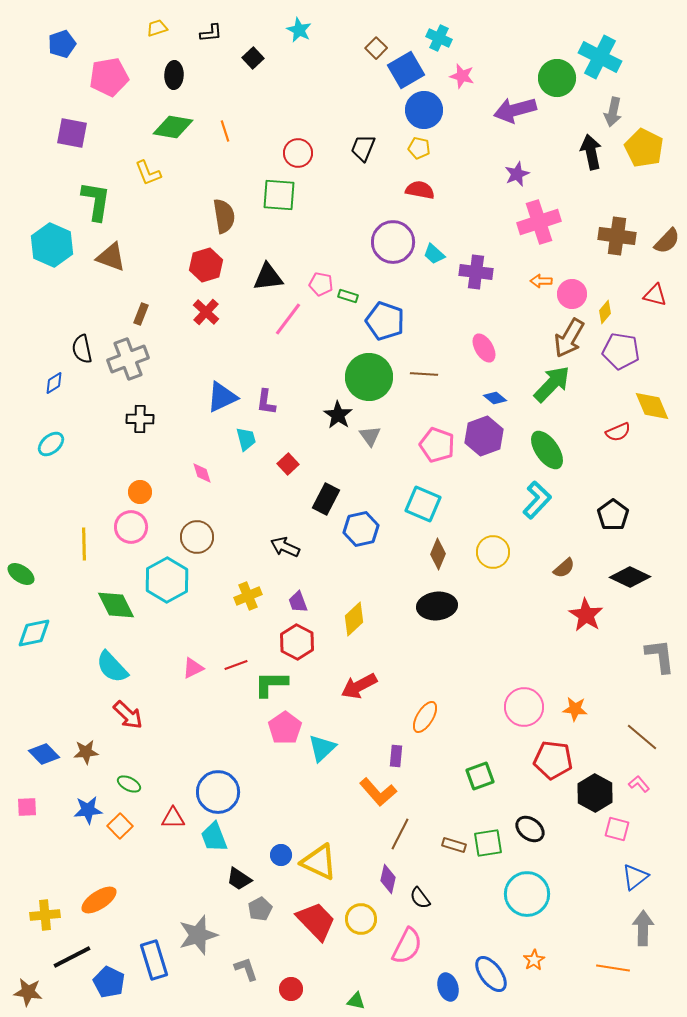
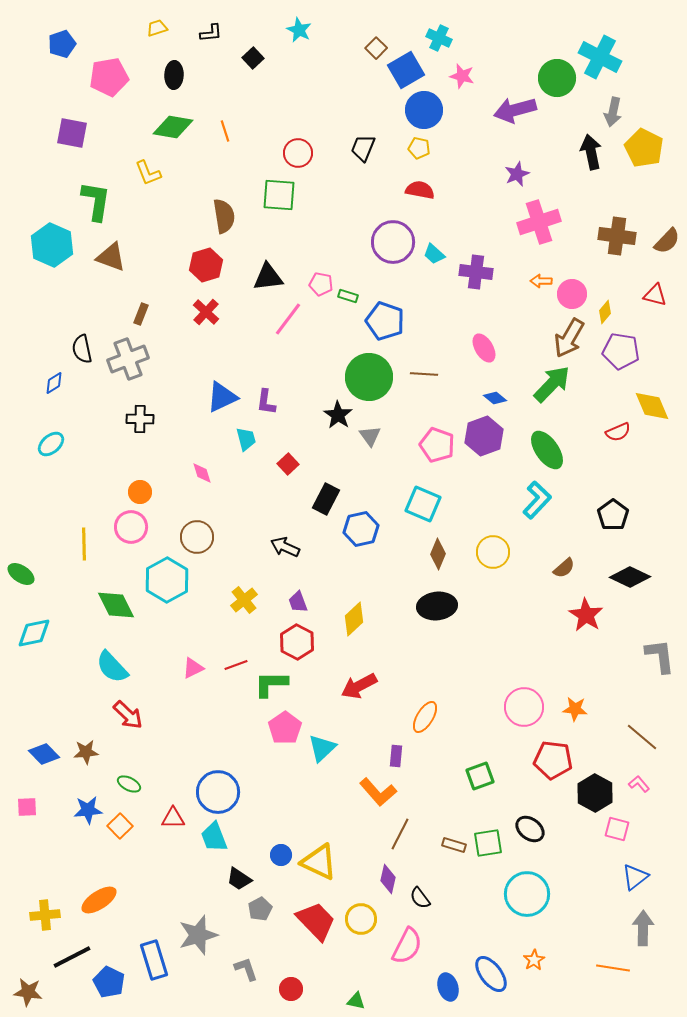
yellow cross at (248, 596): moved 4 px left, 4 px down; rotated 16 degrees counterclockwise
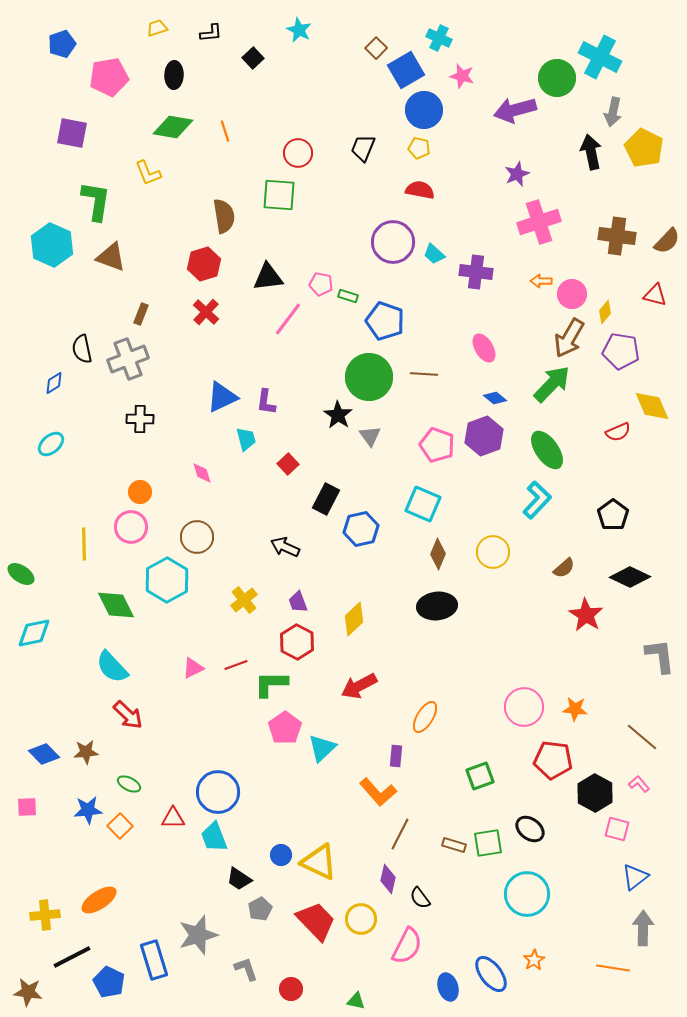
red hexagon at (206, 265): moved 2 px left, 1 px up
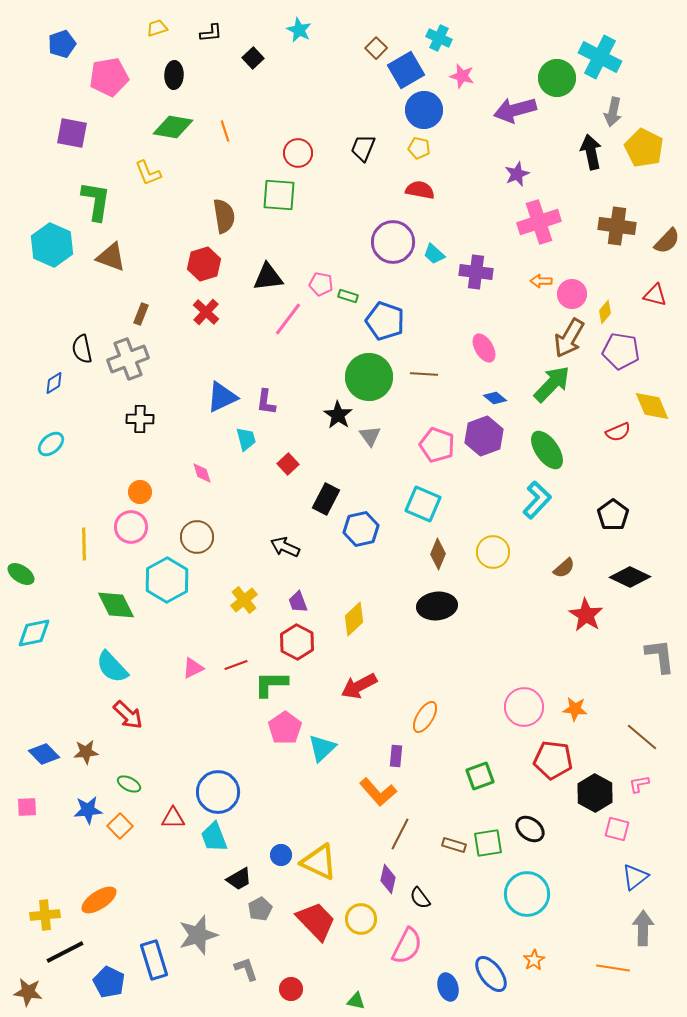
brown cross at (617, 236): moved 10 px up
pink L-shape at (639, 784): rotated 60 degrees counterclockwise
black trapezoid at (239, 879): rotated 64 degrees counterclockwise
black line at (72, 957): moved 7 px left, 5 px up
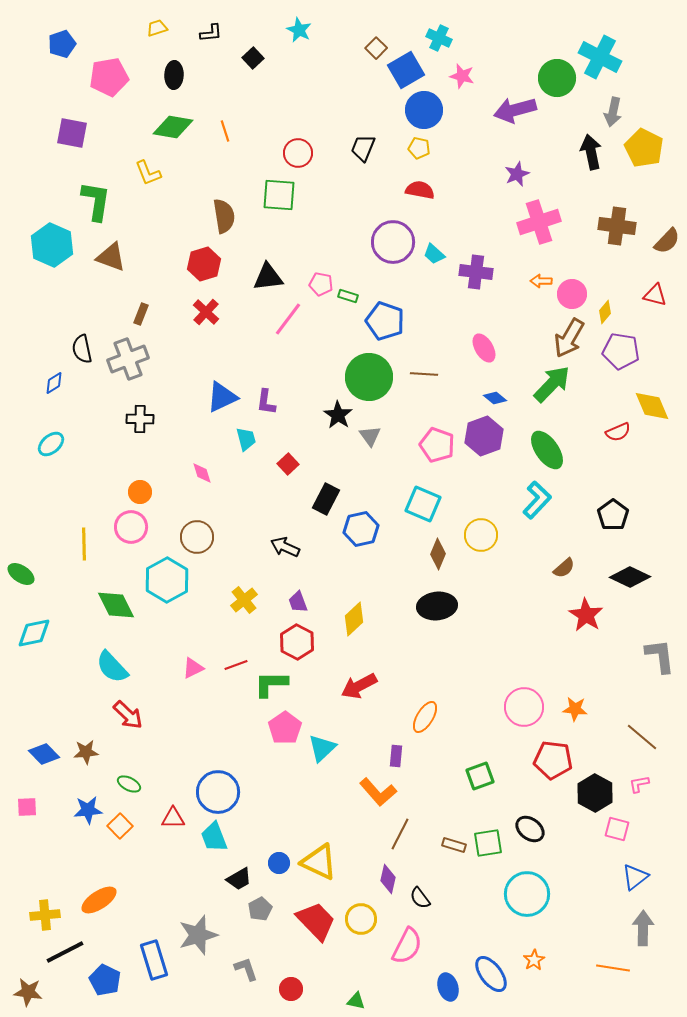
yellow circle at (493, 552): moved 12 px left, 17 px up
blue circle at (281, 855): moved 2 px left, 8 px down
blue pentagon at (109, 982): moved 4 px left, 2 px up
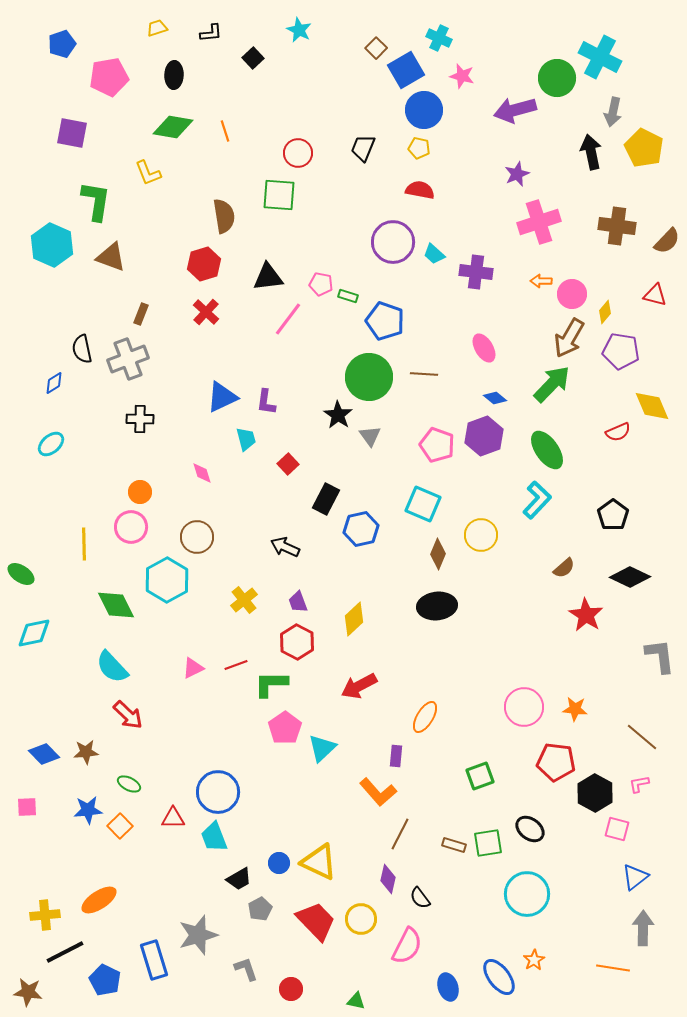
red pentagon at (553, 760): moved 3 px right, 2 px down
blue ellipse at (491, 974): moved 8 px right, 3 px down
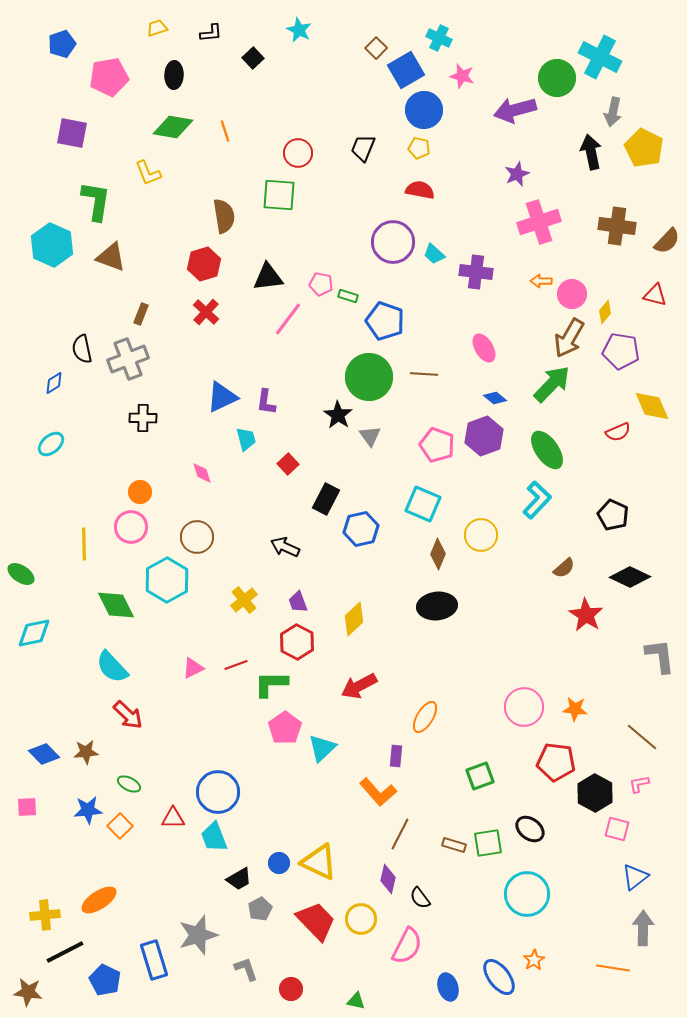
black cross at (140, 419): moved 3 px right, 1 px up
black pentagon at (613, 515): rotated 12 degrees counterclockwise
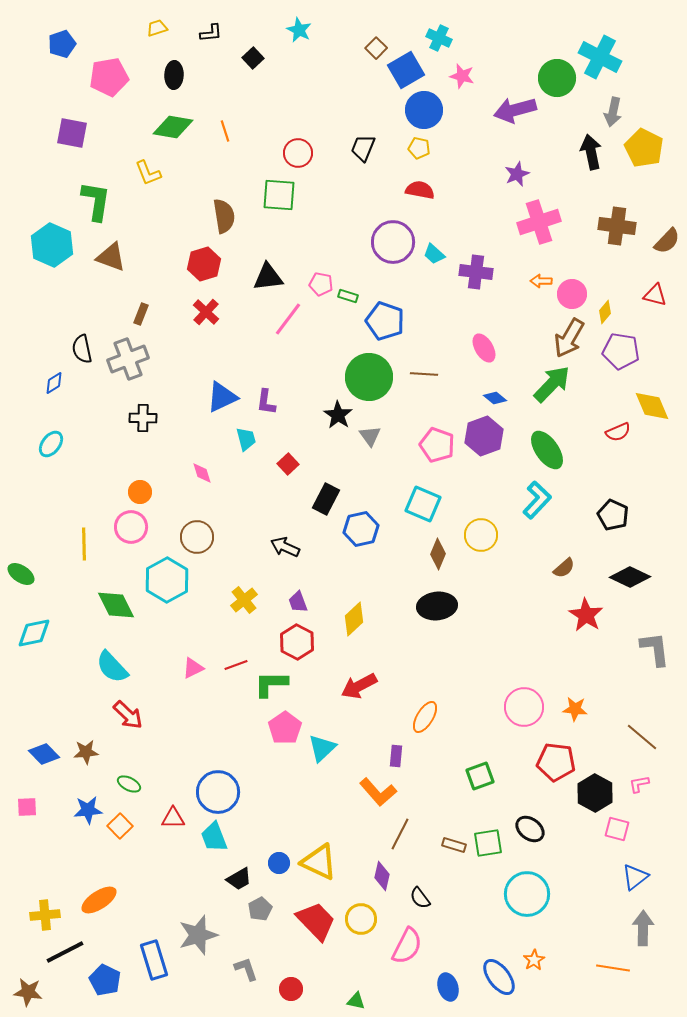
cyan ellipse at (51, 444): rotated 12 degrees counterclockwise
gray L-shape at (660, 656): moved 5 px left, 7 px up
purple diamond at (388, 879): moved 6 px left, 3 px up
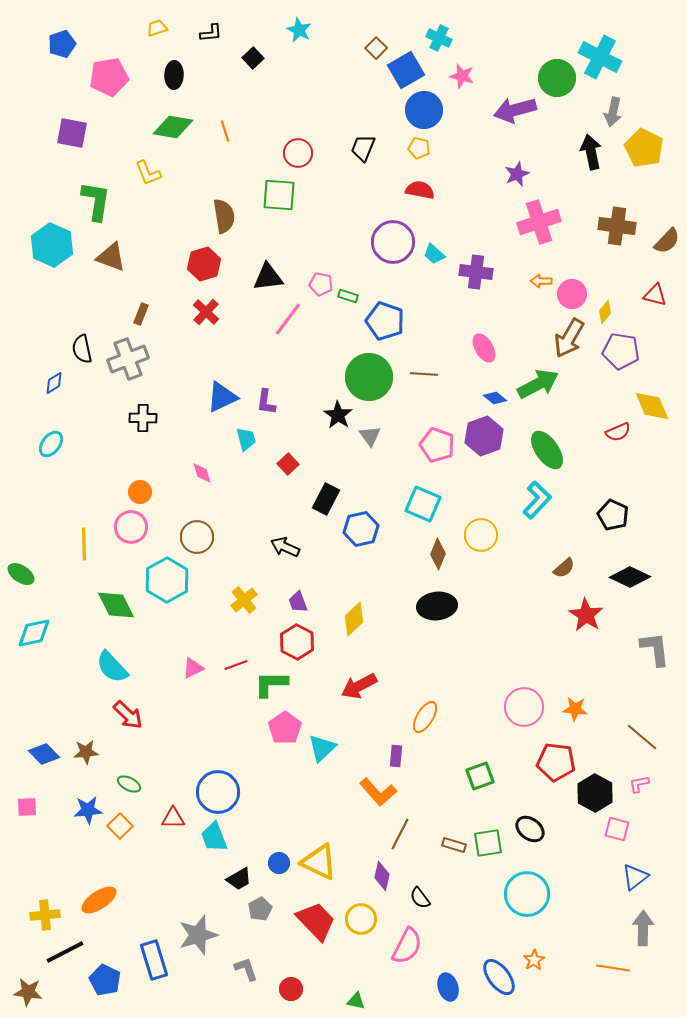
green arrow at (552, 384): moved 14 px left; rotated 18 degrees clockwise
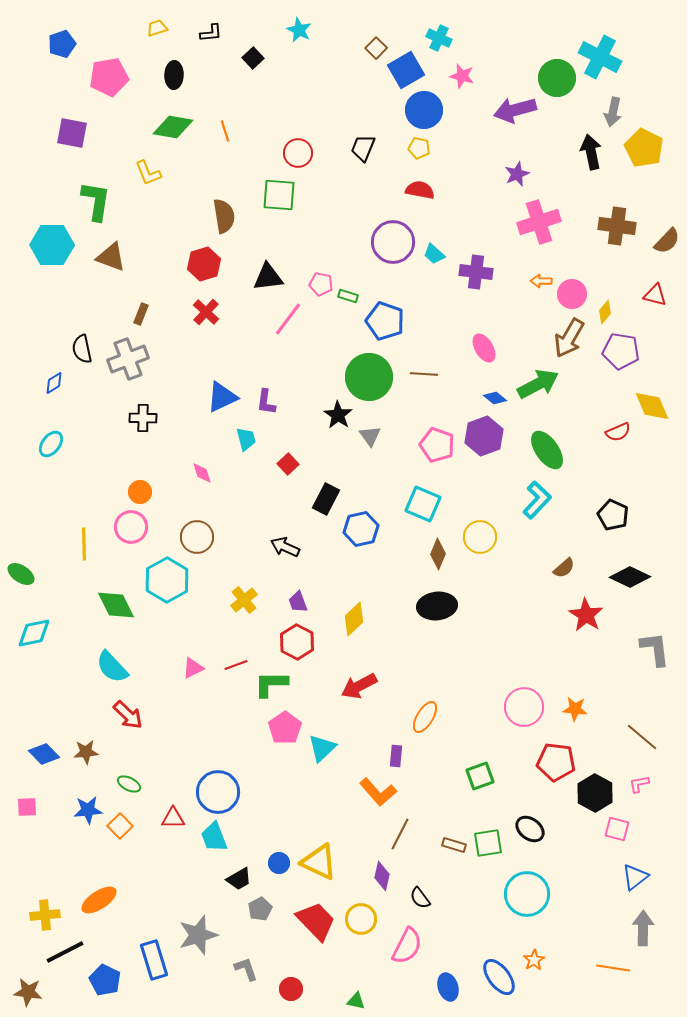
cyan hexagon at (52, 245): rotated 24 degrees counterclockwise
yellow circle at (481, 535): moved 1 px left, 2 px down
